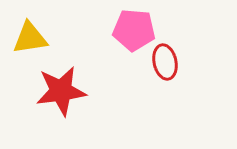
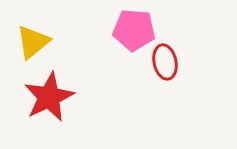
yellow triangle: moved 3 px right, 4 px down; rotated 30 degrees counterclockwise
red star: moved 12 px left, 6 px down; rotated 18 degrees counterclockwise
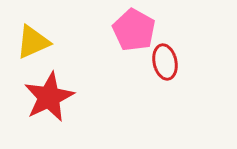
pink pentagon: rotated 24 degrees clockwise
yellow triangle: rotated 15 degrees clockwise
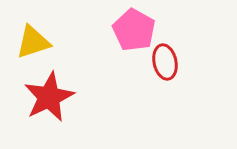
yellow triangle: rotated 6 degrees clockwise
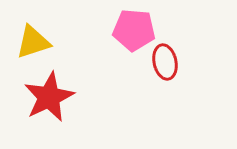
pink pentagon: rotated 24 degrees counterclockwise
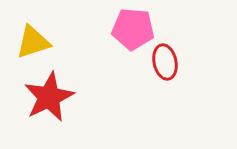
pink pentagon: moved 1 px left, 1 px up
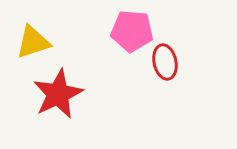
pink pentagon: moved 1 px left, 2 px down
red star: moved 9 px right, 3 px up
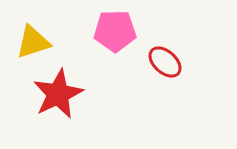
pink pentagon: moved 17 px left; rotated 6 degrees counterclockwise
red ellipse: rotated 36 degrees counterclockwise
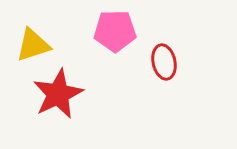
yellow triangle: moved 3 px down
red ellipse: moved 1 px left; rotated 36 degrees clockwise
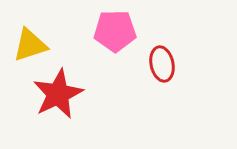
yellow triangle: moved 3 px left
red ellipse: moved 2 px left, 2 px down
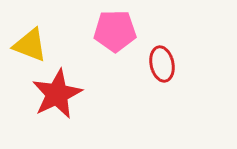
yellow triangle: rotated 39 degrees clockwise
red star: moved 1 px left
